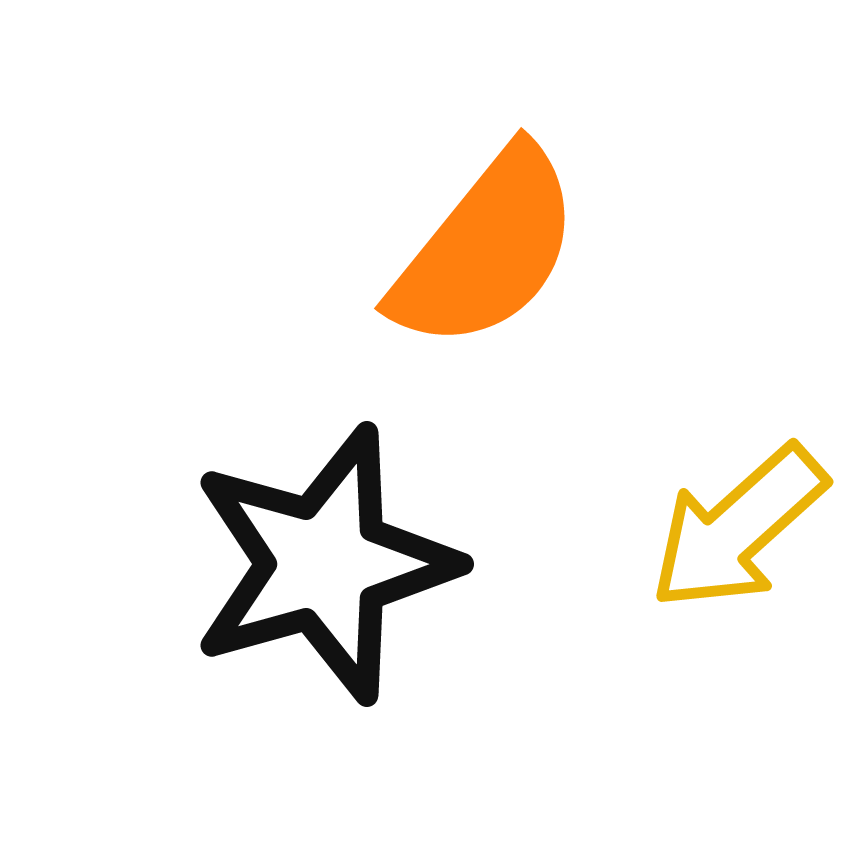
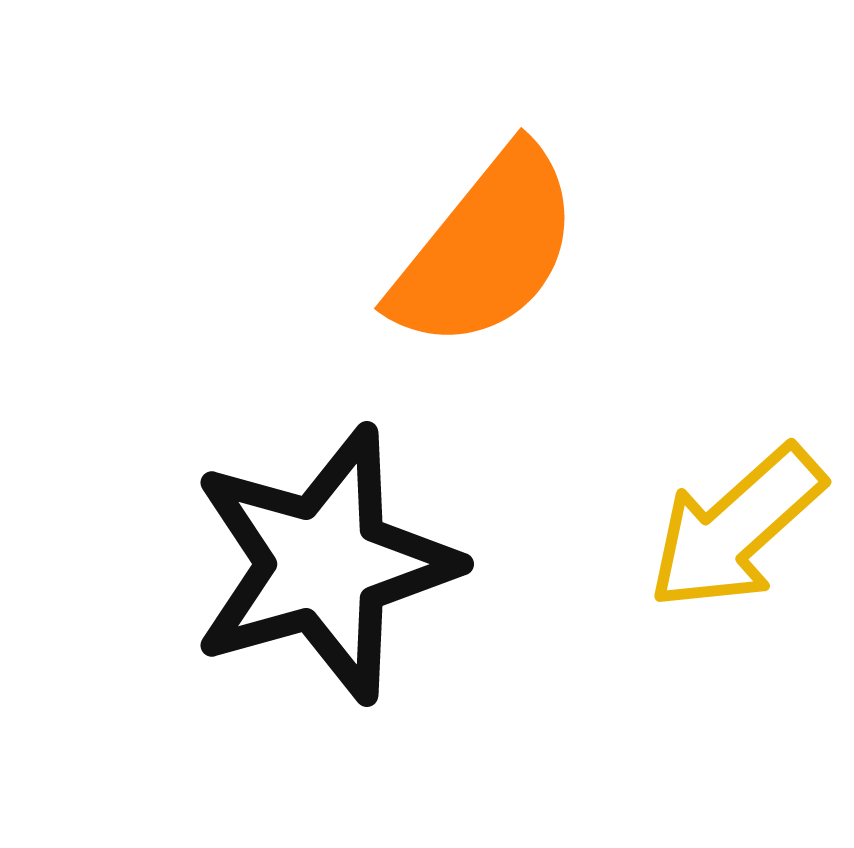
yellow arrow: moved 2 px left
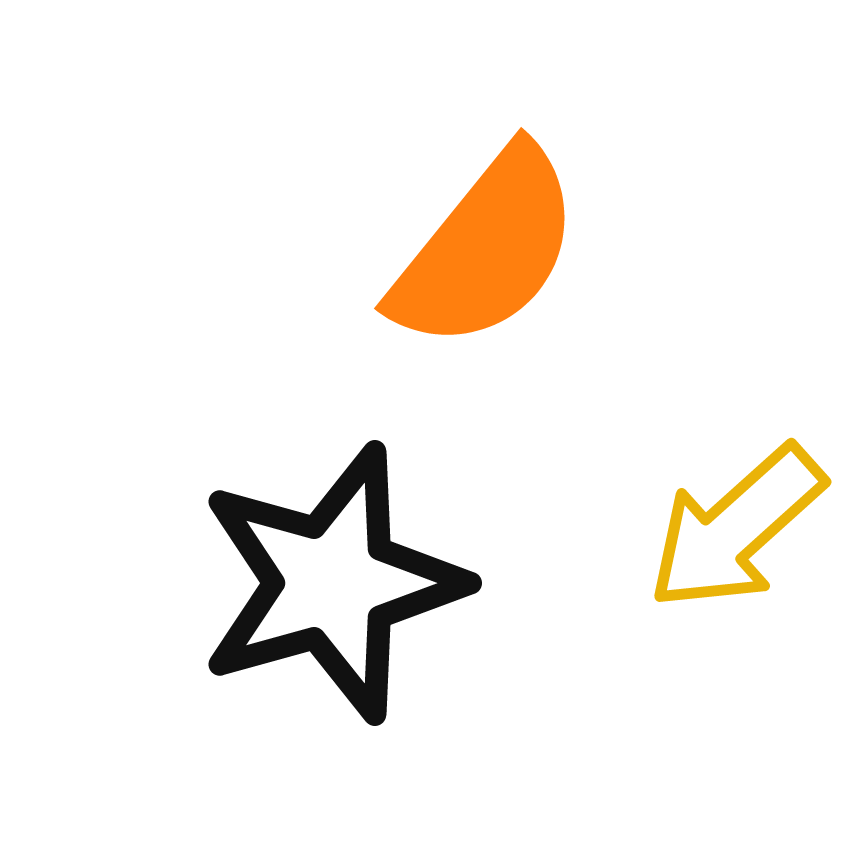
black star: moved 8 px right, 19 px down
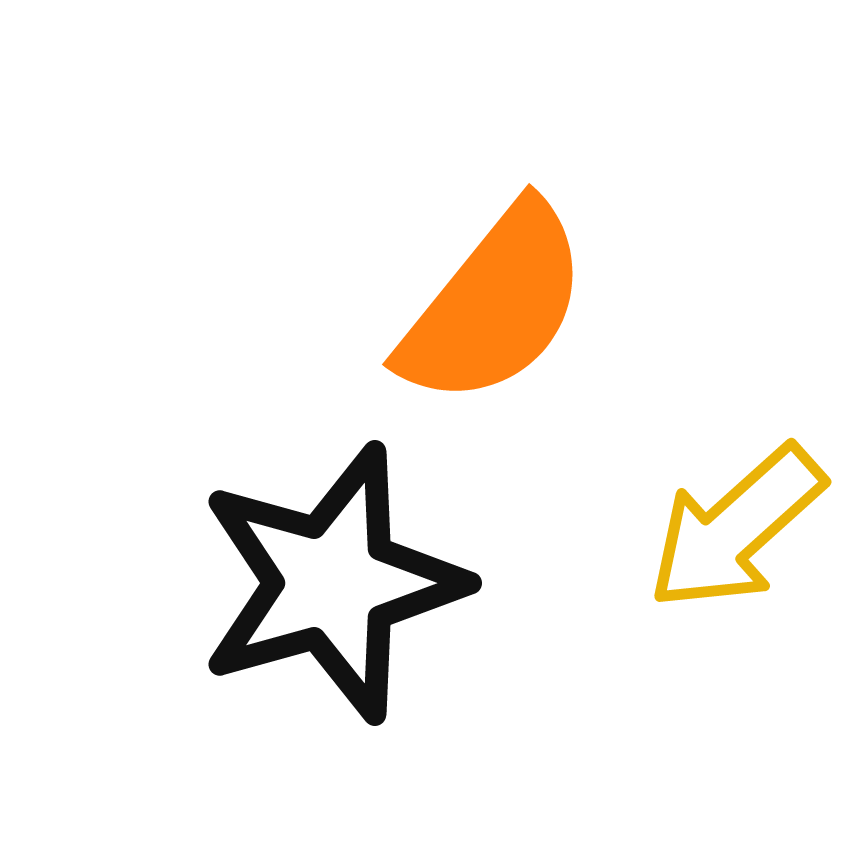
orange semicircle: moved 8 px right, 56 px down
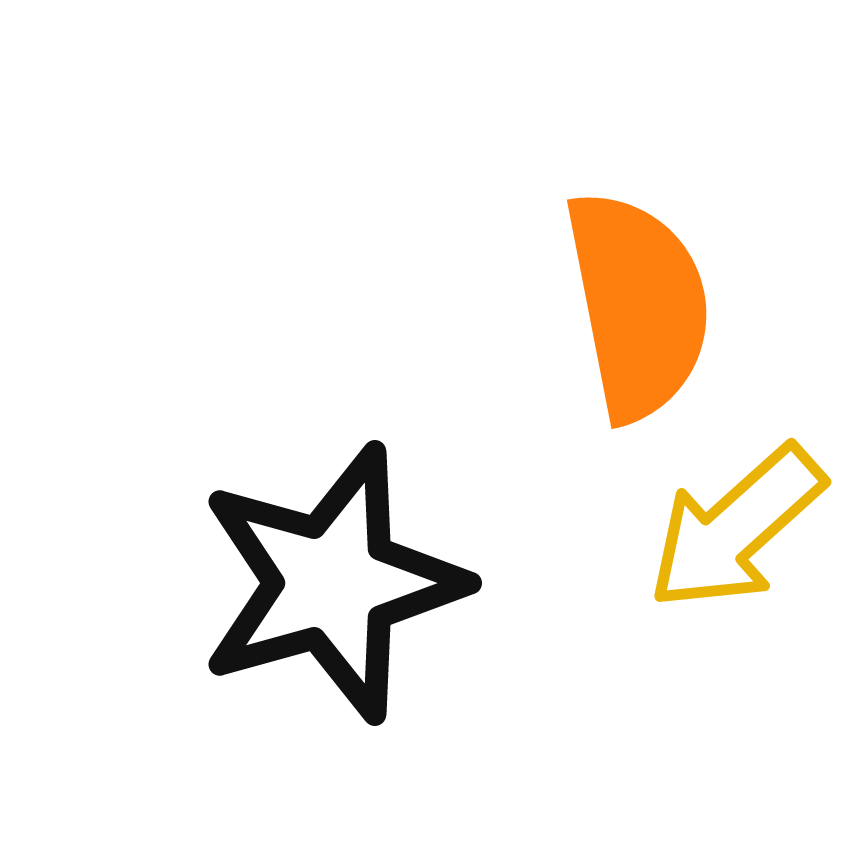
orange semicircle: moved 144 px right; rotated 50 degrees counterclockwise
